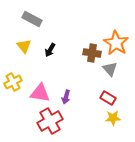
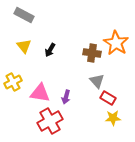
gray rectangle: moved 8 px left, 4 px up
gray triangle: moved 13 px left, 12 px down
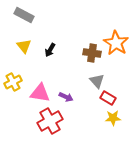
purple arrow: rotated 80 degrees counterclockwise
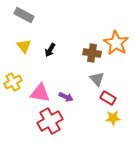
gray triangle: moved 2 px up
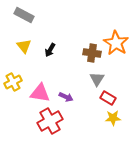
gray triangle: rotated 14 degrees clockwise
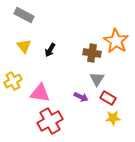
orange star: moved 2 px up
yellow cross: moved 1 px up
purple arrow: moved 15 px right
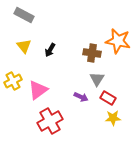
orange star: moved 2 px right; rotated 20 degrees counterclockwise
pink triangle: moved 2 px left, 3 px up; rotated 45 degrees counterclockwise
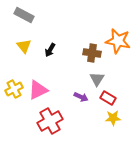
yellow cross: moved 1 px right, 8 px down
pink triangle: rotated 10 degrees clockwise
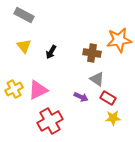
orange star: moved 1 px right, 1 px up; rotated 20 degrees counterclockwise
black arrow: moved 1 px right, 2 px down
gray triangle: rotated 28 degrees counterclockwise
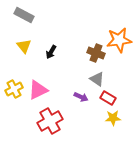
brown cross: moved 4 px right; rotated 12 degrees clockwise
